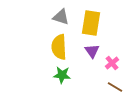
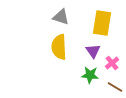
yellow rectangle: moved 11 px right
purple triangle: moved 1 px right
green star: moved 28 px right
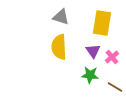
pink cross: moved 6 px up
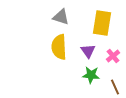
purple triangle: moved 5 px left
pink cross: moved 1 px right, 1 px up
green star: moved 1 px right
brown line: rotated 35 degrees clockwise
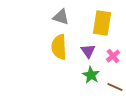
green star: rotated 24 degrees clockwise
brown line: rotated 42 degrees counterclockwise
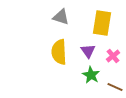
yellow semicircle: moved 5 px down
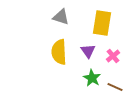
green star: moved 1 px right, 3 px down
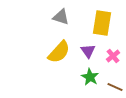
yellow semicircle: rotated 135 degrees counterclockwise
green star: moved 2 px left, 1 px up
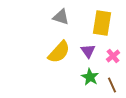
brown line: moved 3 px left, 2 px up; rotated 42 degrees clockwise
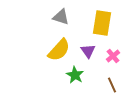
yellow semicircle: moved 2 px up
green star: moved 15 px left, 2 px up
